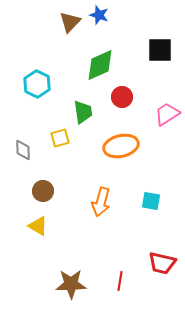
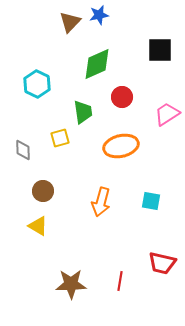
blue star: rotated 30 degrees counterclockwise
green diamond: moved 3 px left, 1 px up
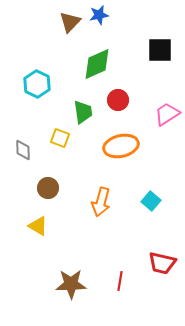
red circle: moved 4 px left, 3 px down
yellow square: rotated 36 degrees clockwise
brown circle: moved 5 px right, 3 px up
cyan square: rotated 30 degrees clockwise
